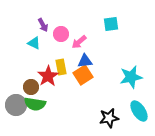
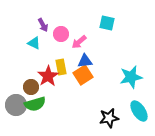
cyan square: moved 4 px left, 1 px up; rotated 21 degrees clockwise
green semicircle: rotated 25 degrees counterclockwise
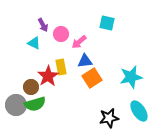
orange square: moved 9 px right, 3 px down
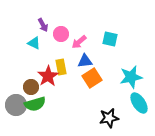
cyan square: moved 3 px right, 16 px down
cyan ellipse: moved 8 px up
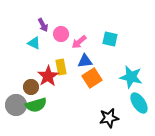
cyan star: rotated 25 degrees clockwise
green semicircle: moved 1 px right, 1 px down
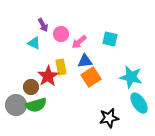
orange square: moved 1 px left, 1 px up
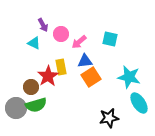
cyan star: moved 2 px left
gray circle: moved 3 px down
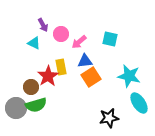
cyan star: moved 1 px up
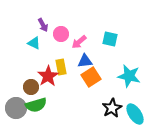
cyan ellipse: moved 4 px left, 11 px down
black star: moved 3 px right, 10 px up; rotated 18 degrees counterclockwise
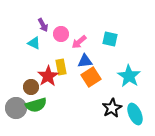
cyan star: rotated 20 degrees clockwise
cyan ellipse: rotated 10 degrees clockwise
